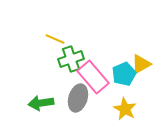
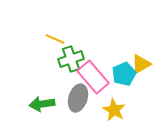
green arrow: moved 1 px right, 1 px down
yellow star: moved 11 px left, 1 px down
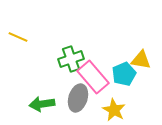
yellow line: moved 37 px left, 2 px up
yellow triangle: moved 4 px up; rotated 40 degrees clockwise
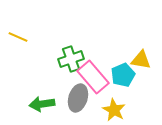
cyan pentagon: moved 1 px left, 1 px down
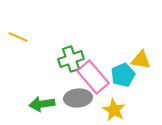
gray ellipse: rotated 68 degrees clockwise
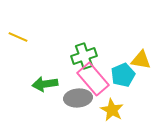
green cross: moved 13 px right, 3 px up
pink rectangle: moved 2 px down
green arrow: moved 3 px right, 20 px up
yellow star: moved 2 px left
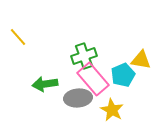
yellow line: rotated 24 degrees clockwise
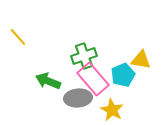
green arrow: moved 3 px right, 3 px up; rotated 30 degrees clockwise
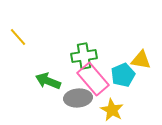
green cross: rotated 10 degrees clockwise
